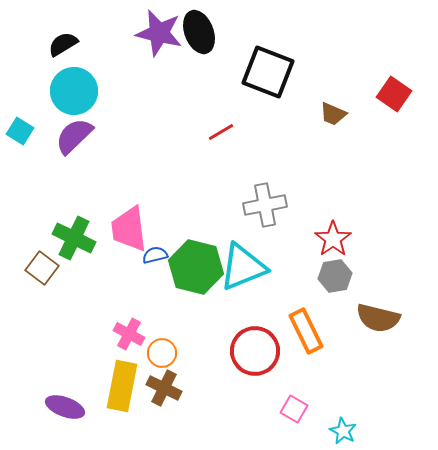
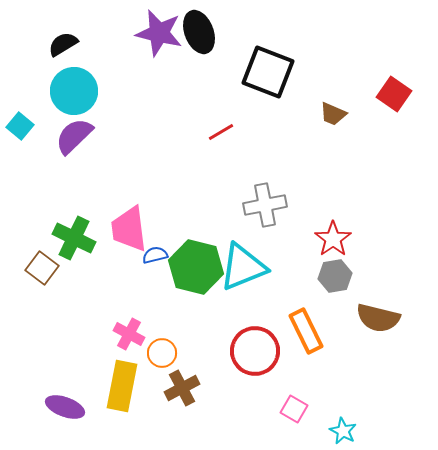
cyan square: moved 5 px up; rotated 8 degrees clockwise
brown cross: moved 18 px right; rotated 36 degrees clockwise
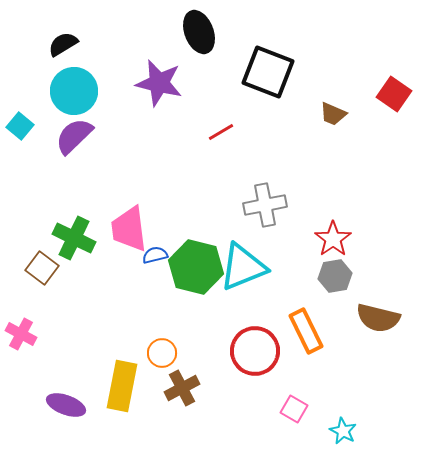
purple star: moved 50 px down
pink cross: moved 108 px left
purple ellipse: moved 1 px right, 2 px up
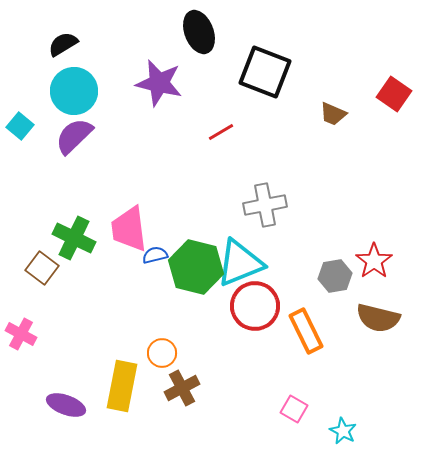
black square: moved 3 px left
red star: moved 41 px right, 22 px down
cyan triangle: moved 3 px left, 4 px up
red circle: moved 45 px up
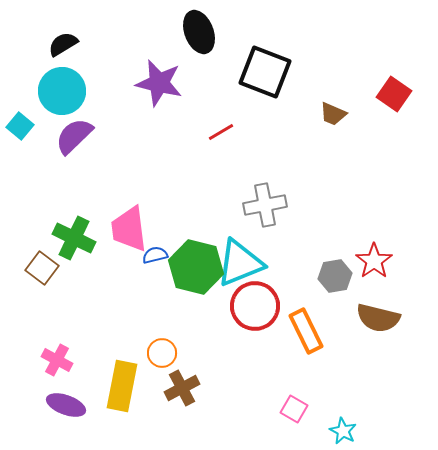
cyan circle: moved 12 px left
pink cross: moved 36 px right, 26 px down
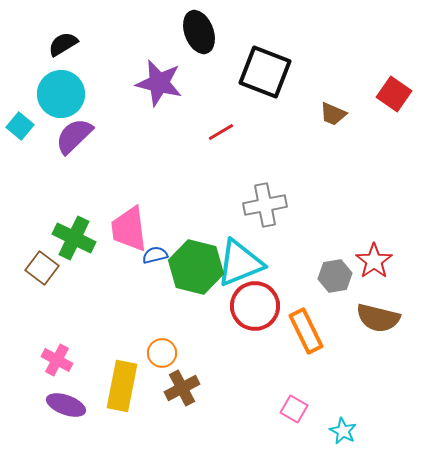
cyan circle: moved 1 px left, 3 px down
